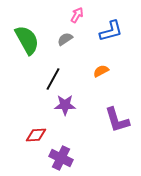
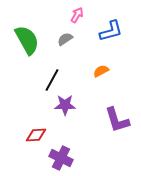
black line: moved 1 px left, 1 px down
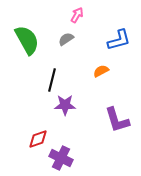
blue L-shape: moved 8 px right, 9 px down
gray semicircle: moved 1 px right
black line: rotated 15 degrees counterclockwise
red diamond: moved 2 px right, 4 px down; rotated 15 degrees counterclockwise
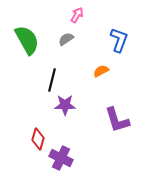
blue L-shape: rotated 55 degrees counterclockwise
red diamond: rotated 55 degrees counterclockwise
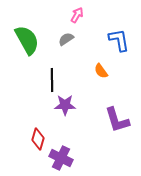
blue L-shape: rotated 30 degrees counterclockwise
orange semicircle: rotated 98 degrees counterclockwise
black line: rotated 15 degrees counterclockwise
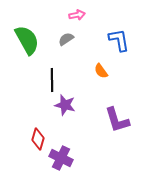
pink arrow: rotated 49 degrees clockwise
purple star: rotated 15 degrees clockwise
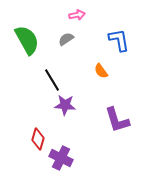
black line: rotated 30 degrees counterclockwise
purple star: rotated 10 degrees counterclockwise
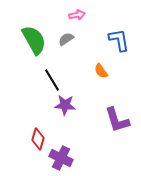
green semicircle: moved 7 px right
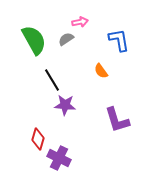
pink arrow: moved 3 px right, 7 px down
purple cross: moved 2 px left
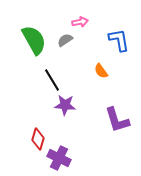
gray semicircle: moved 1 px left, 1 px down
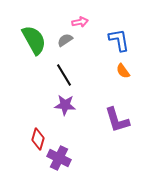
orange semicircle: moved 22 px right
black line: moved 12 px right, 5 px up
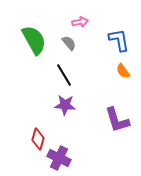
gray semicircle: moved 4 px right, 3 px down; rotated 84 degrees clockwise
